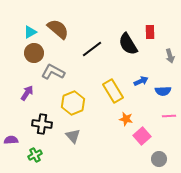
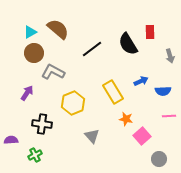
yellow rectangle: moved 1 px down
gray triangle: moved 19 px right
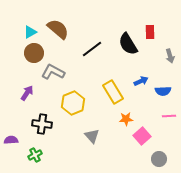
orange star: rotated 16 degrees counterclockwise
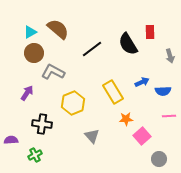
blue arrow: moved 1 px right, 1 px down
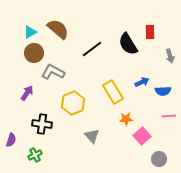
purple semicircle: rotated 112 degrees clockwise
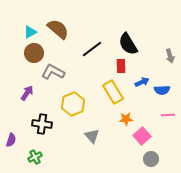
red rectangle: moved 29 px left, 34 px down
blue semicircle: moved 1 px left, 1 px up
yellow hexagon: moved 1 px down
pink line: moved 1 px left, 1 px up
green cross: moved 2 px down
gray circle: moved 8 px left
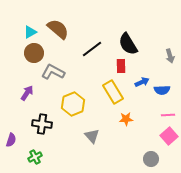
pink square: moved 27 px right
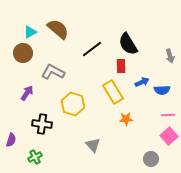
brown circle: moved 11 px left
yellow hexagon: rotated 20 degrees counterclockwise
gray triangle: moved 1 px right, 9 px down
